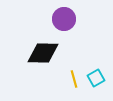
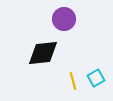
black diamond: rotated 8 degrees counterclockwise
yellow line: moved 1 px left, 2 px down
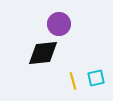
purple circle: moved 5 px left, 5 px down
cyan square: rotated 18 degrees clockwise
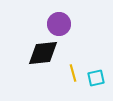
yellow line: moved 8 px up
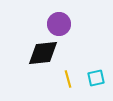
yellow line: moved 5 px left, 6 px down
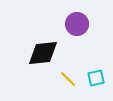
purple circle: moved 18 px right
yellow line: rotated 30 degrees counterclockwise
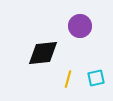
purple circle: moved 3 px right, 2 px down
yellow line: rotated 60 degrees clockwise
